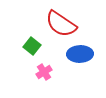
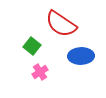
blue ellipse: moved 1 px right, 2 px down
pink cross: moved 4 px left
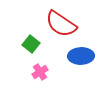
green square: moved 1 px left, 2 px up
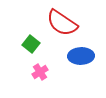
red semicircle: moved 1 px right, 1 px up
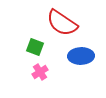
green square: moved 4 px right, 3 px down; rotated 18 degrees counterclockwise
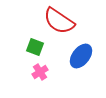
red semicircle: moved 3 px left, 2 px up
blue ellipse: rotated 50 degrees counterclockwise
